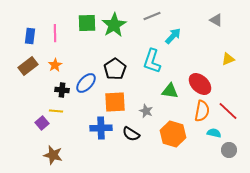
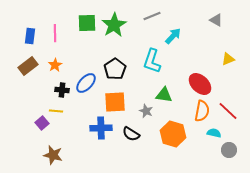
green triangle: moved 6 px left, 4 px down
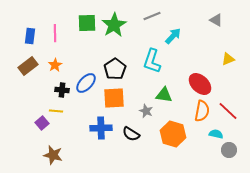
orange square: moved 1 px left, 4 px up
cyan semicircle: moved 2 px right, 1 px down
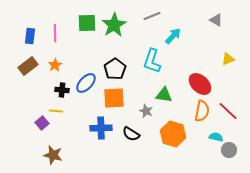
cyan semicircle: moved 3 px down
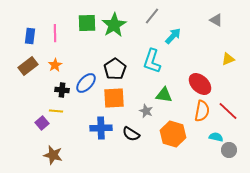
gray line: rotated 30 degrees counterclockwise
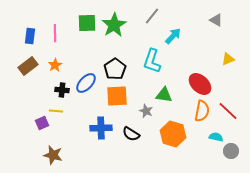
orange square: moved 3 px right, 2 px up
purple square: rotated 16 degrees clockwise
gray circle: moved 2 px right, 1 px down
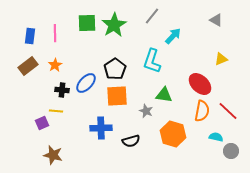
yellow triangle: moved 7 px left
black semicircle: moved 7 px down; rotated 48 degrees counterclockwise
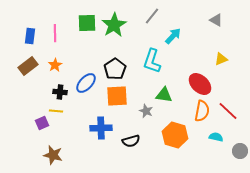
black cross: moved 2 px left, 2 px down
orange hexagon: moved 2 px right, 1 px down
gray circle: moved 9 px right
